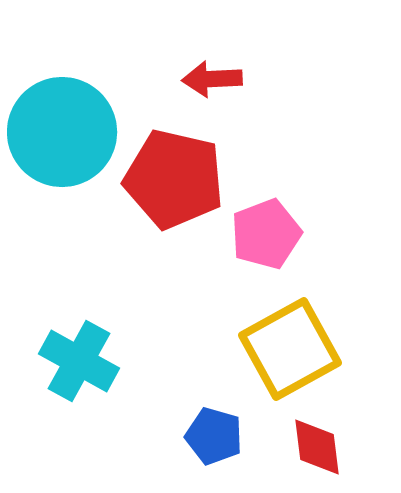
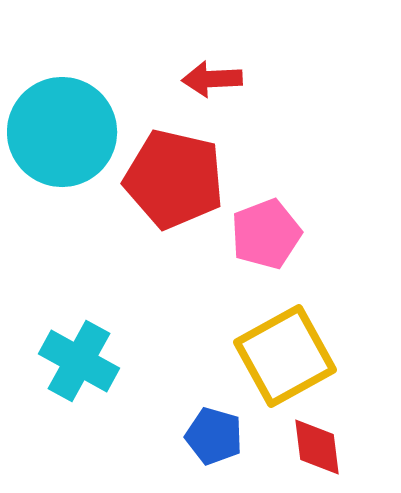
yellow square: moved 5 px left, 7 px down
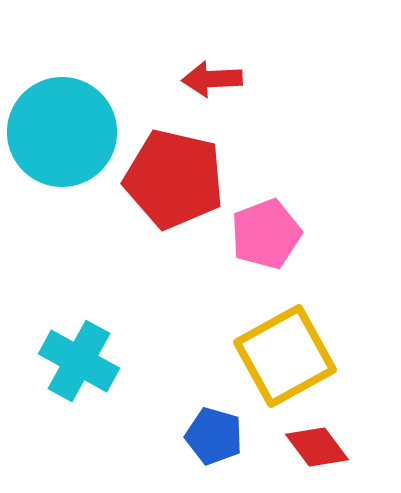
red diamond: rotated 30 degrees counterclockwise
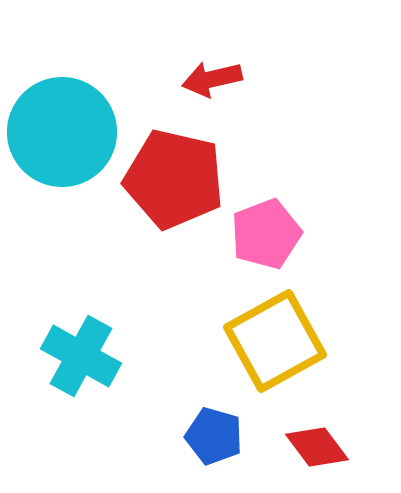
red arrow: rotated 10 degrees counterclockwise
yellow square: moved 10 px left, 15 px up
cyan cross: moved 2 px right, 5 px up
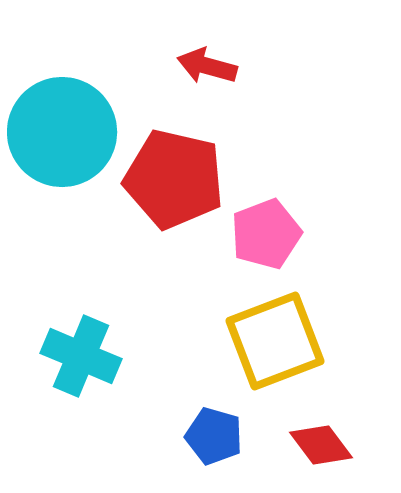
red arrow: moved 5 px left, 13 px up; rotated 28 degrees clockwise
yellow square: rotated 8 degrees clockwise
cyan cross: rotated 6 degrees counterclockwise
red diamond: moved 4 px right, 2 px up
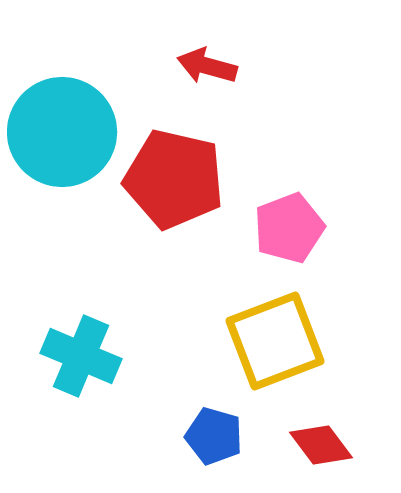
pink pentagon: moved 23 px right, 6 px up
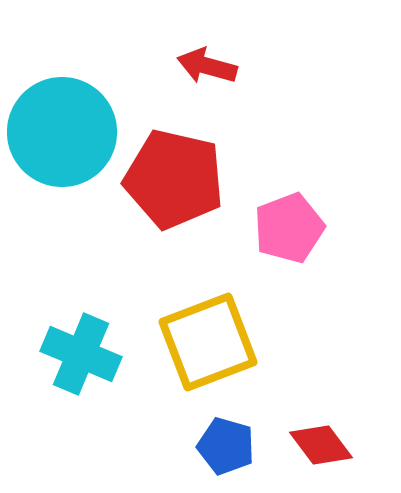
yellow square: moved 67 px left, 1 px down
cyan cross: moved 2 px up
blue pentagon: moved 12 px right, 10 px down
